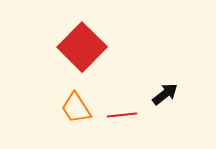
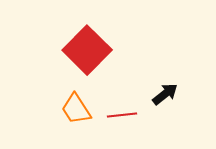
red square: moved 5 px right, 3 px down
orange trapezoid: moved 1 px down
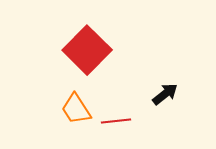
red line: moved 6 px left, 6 px down
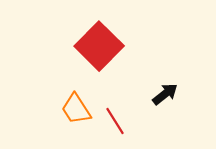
red square: moved 12 px right, 4 px up
red line: moved 1 px left; rotated 64 degrees clockwise
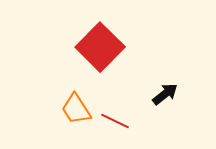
red square: moved 1 px right, 1 px down
red line: rotated 32 degrees counterclockwise
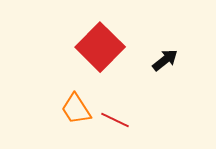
black arrow: moved 34 px up
red line: moved 1 px up
